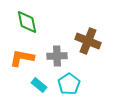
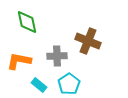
orange L-shape: moved 3 px left, 3 px down
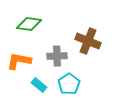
green diamond: moved 2 px right, 2 px down; rotated 70 degrees counterclockwise
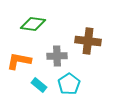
green diamond: moved 4 px right
brown cross: rotated 15 degrees counterclockwise
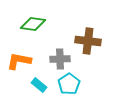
gray cross: moved 3 px right, 3 px down
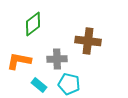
green diamond: rotated 45 degrees counterclockwise
gray cross: moved 3 px left
cyan pentagon: rotated 25 degrees counterclockwise
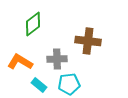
orange L-shape: moved 1 px right, 1 px down; rotated 20 degrees clockwise
cyan pentagon: rotated 20 degrees counterclockwise
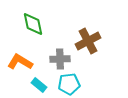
green diamond: rotated 65 degrees counterclockwise
brown cross: rotated 35 degrees counterclockwise
gray cross: moved 3 px right
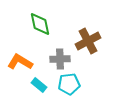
green diamond: moved 7 px right
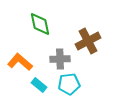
orange L-shape: rotated 10 degrees clockwise
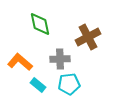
brown cross: moved 4 px up
cyan rectangle: moved 1 px left
